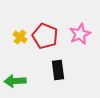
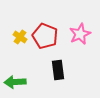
green arrow: moved 1 px down
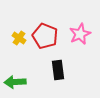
yellow cross: moved 1 px left, 1 px down
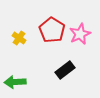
red pentagon: moved 7 px right, 6 px up; rotated 10 degrees clockwise
black rectangle: moved 7 px right; rotated 60 degrees clockwise
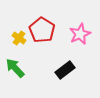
red pentagon: moved 10 px left
green arrow: moved 14 px up; rotated 50 degrees clockwise
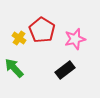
pink star: moved 5 px left, 5 px down; rotated 10 degrees clockwise
green arrow: moved 1 px left
